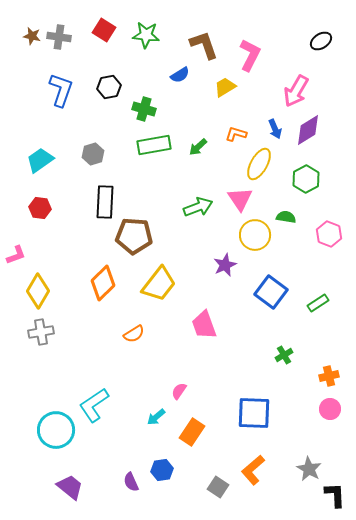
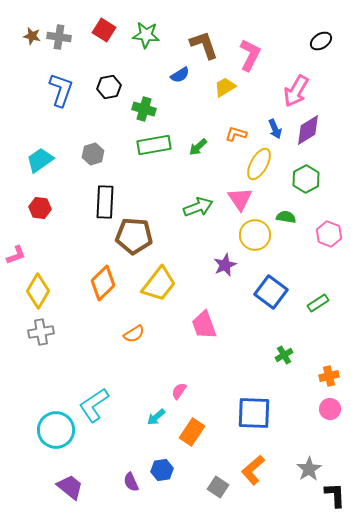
gray star at (309, 469): rotated 10 degrees clockwise
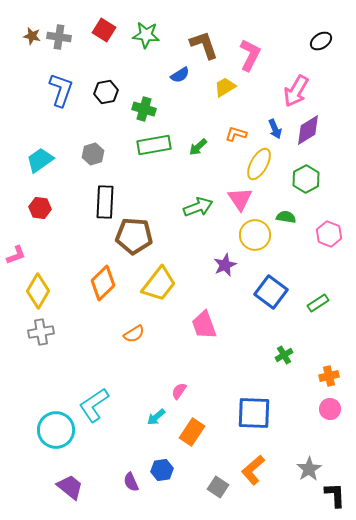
black hexagon at (109, 87): moved 3 px left, 5 px down
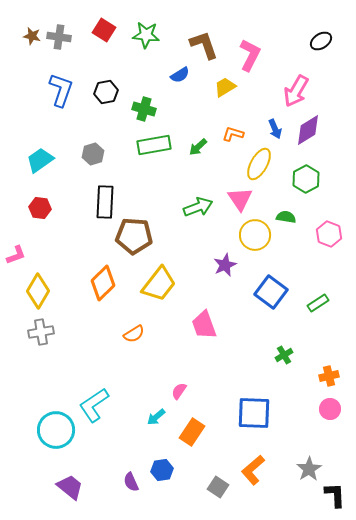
orange L-shape at (236, 134): moved 3 px left
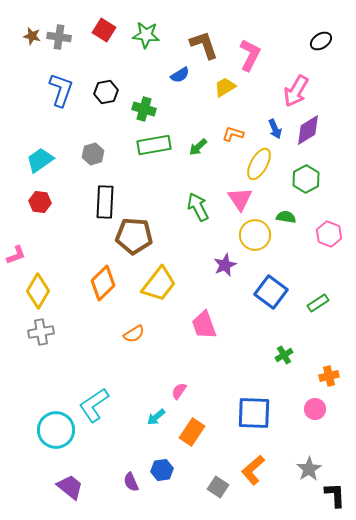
green arrow at (198, 207): rotated 96 degrees counterclockwise
red hexagon at (40, 208): moved 6 px up
pink circle at (330, 409): moved 15 px left
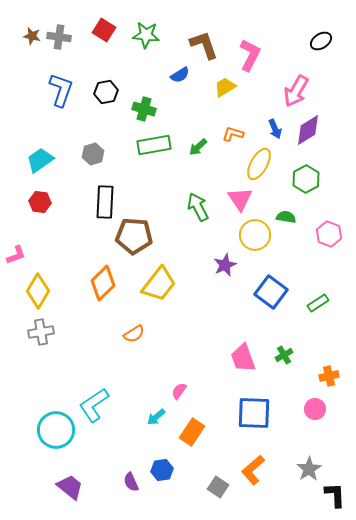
pink trapezoid at (204, 325): moved 39 px right, 33 px down
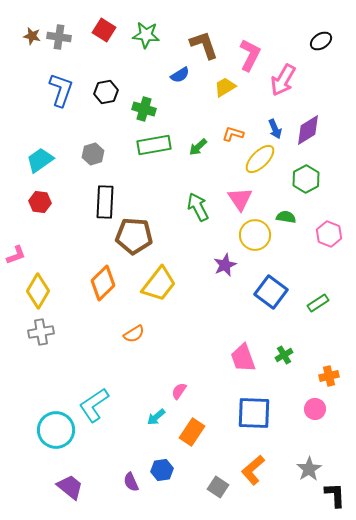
pink arrow at (296, 91): moved 13 px left, 11 px up
yellow ellipse at (259, 164): moved 1 px right, 5 px up; rotated 16 degrees clockwise
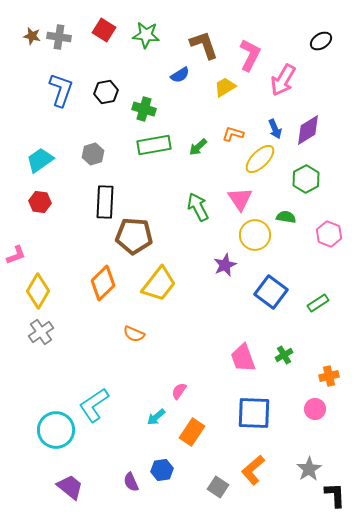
gray cross at (41, 332): rotated 25 degrees counterclockwise
orange semicircle at (134, 334): rotated 55 degrees clockwise
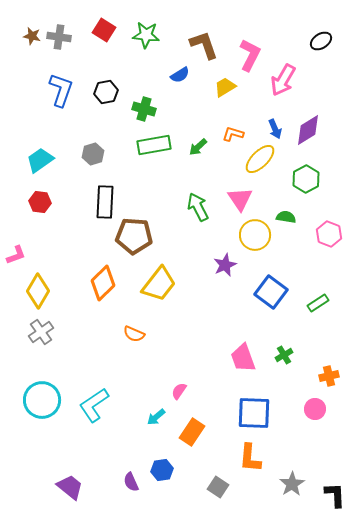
cyan circle at (56, 430): moved 14 px left, 30 px up
gray star at (309, 469): moved 17 px left, 15 px down
orange L-shape at (253, 470): moved 3 px left, 12 px up; rotated 44 degrees counterclockwise
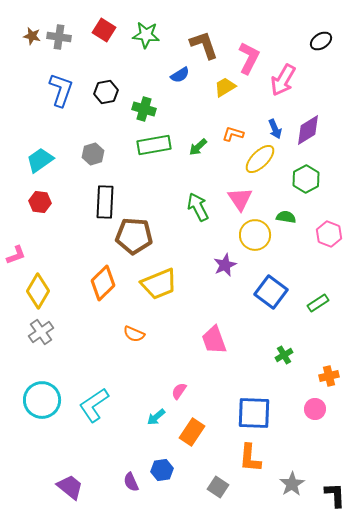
pink L-shape at (250, 55): moved 1 px left, 3 px down
yellow trapezoid at (159, 284): rotated 30 degrees clockwise
pink trapezoid at (243, 358): moved 29 px left, 18 px up
